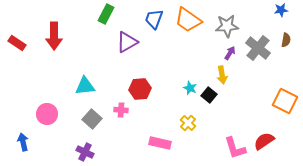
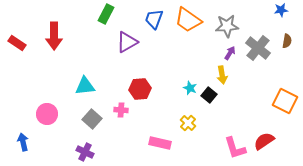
brown semicircle: moved 1 px right, 1 px down
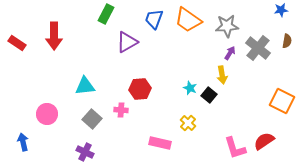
orange square: moved 3 px left
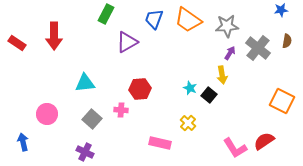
cyan triangle: moved 3 px up
pink L-shape: rotated 15 degrees counterclockwise
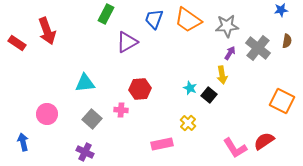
red arrow: moved 7 px left, 5 px up; rotated 20 degrees counterclockwise
pink rectangle: moved 2 px right, 1 px down; rotated 25 degrees counterclockwise
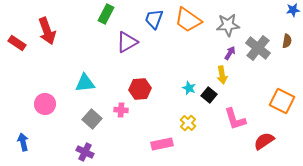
blue star: moved 12 px right
gray star: moved 1 px right, 1 px up
cyan star: moved 1 px left
pink circle: moved 2 px left, 10 px up
pink L-shape: moved 29 px up; rotated 15 degrees clockwise
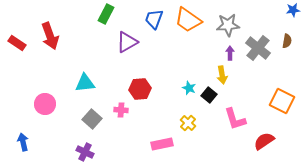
red arrow: moved 3 px right, 5 px down
purple arrow: rotated 32 degrees counterclockwise
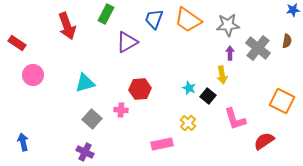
red arrow: moved 17 px right, 10 px up
cyan triangle: rotated 10 degrees counterclockwise
black square: moved 1 px left, 1 px down
pink circle: moved 12 px left, 29 px up
